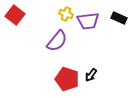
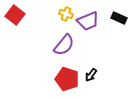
purple trapezoid: rotated 15 degrees counterclockwise
purple semicircle: moved 7 px right, 4 px down
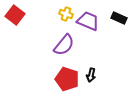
purple trapezoid: rotated 135 degrees counterclockwise
black arrow: rotated 24 degrees counterclockwise
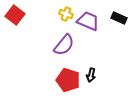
red pentagon: moved 1 px right, 1 px down
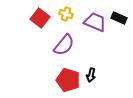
red square: moved 25 px right, 3 px down
purple trapezoid: moved 7 px right, 1 px down
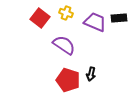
yellow cross: moved 1 px up
black rectangle: rotated 28 degrees counterclockwise
purple semicircle: rotated 95 degrees counterclockwise
black arrow: moved 1 px up
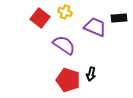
yellow cross: moved 1 px left, 1 px up
purple trapezoid: moved 5 px down
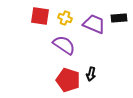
yellow cross: moved 6 px down
red square: moved 2 px up; rotated 30 degrees counterclockwise
purple trapezoid: moved 1 px left, 3 px up
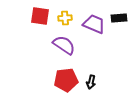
yellow cross: rotated 24 degrees counterclockwise
black arrow: moved 8 px down
red pentagon: moved 2 px left; rotated 25 degrees counterclockwise
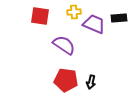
yellow cross: moved 9 px right, 6 px up
red pentagon: rotated 15 degrees clockwise
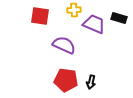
yellow cross: moved 2 px up
black rectangle: rotated 21 degrees clockwise
purple semicircle: rotated 10 degrees counterclockwise
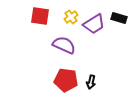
yellow cross: moved 3 px left, 7 px down; rotated 32 degrees counterclockwise
purple trapezoid: rotated 125 degrees clockwise
